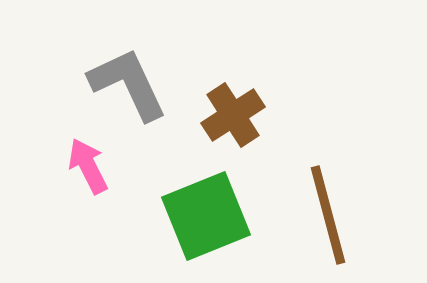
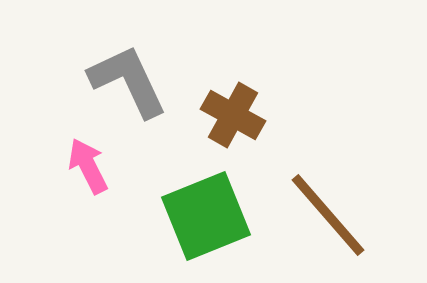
gray L-shape: moved 3 px up
brown cross: rotated 28 degrees counterclockwise
brown line: rotated 26 degrees counterclockwise
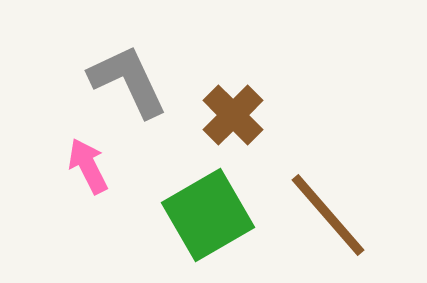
brown cross: rotated 16 degrees clockwise
green square: moved 2 px right, 1 px up; rotated 8 degrees counterclockwise
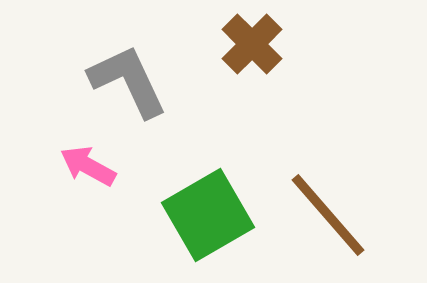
brown cross: moved 19 px right, 71 px up
pink arrow: rotated 34 degrees counterclockwise
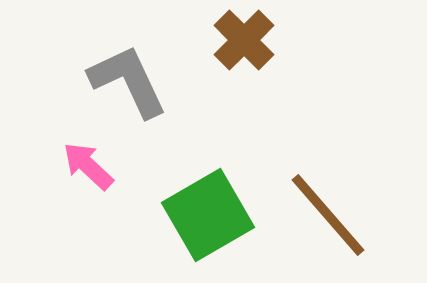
brown cross: moved 8 px left, 4 px up
pink arrow: rotated 14 degrees clockwise
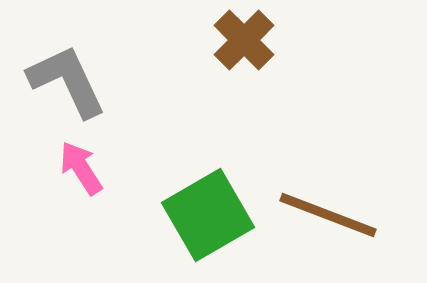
gray L-shape: moved 61 px left
pink arrow: moved 7 px left, 2 px down; rotated 14 degrees clockwise
brown line: rotated 28 degrees counterclockwise
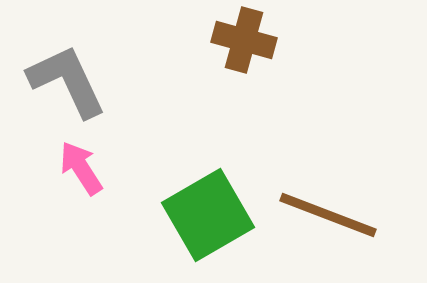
brown cross: rotated 30 degrees counterclockwise
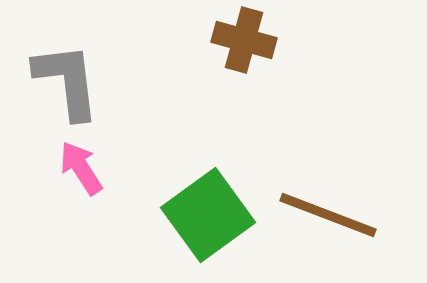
gray L-shape: rotated 18 degrees clockwise
green square: rotated 6 degrees counterclockwise
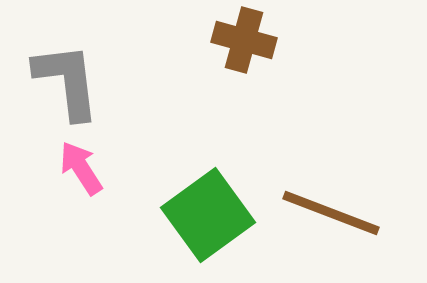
brown line: moved 3 px right, 2 px up
